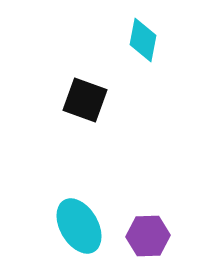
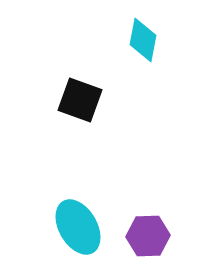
black square: moved 5 px left
cyan ellipse: moved 1 px left, 1 px down
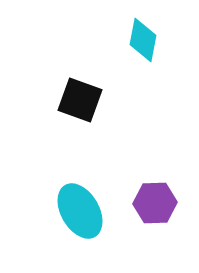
cyan ellipse: moved 2 px right, 16 px up
purple hexagon: moved 7 px right, 33 px up
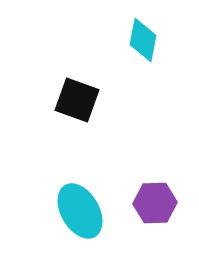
black square: moved 3 px left
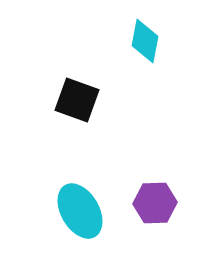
cyan diamond: moved 2 px right, 1 px down
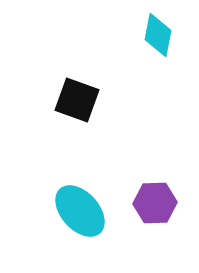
cyan diamond: moved 13 px right, 6 px up
cyan ellipse: rotated 12 degrees counterclockwise
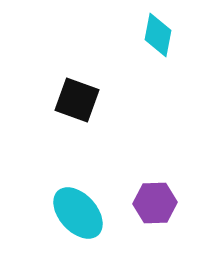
cyan ellipse: moved 2 px left, 2 px down
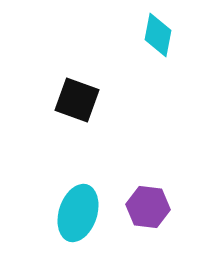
purple hexagon: moved 7 px left, 4 px down; rotated 9 degrees clockwise
cyan ellipse: rotated 60 degrees clockwise
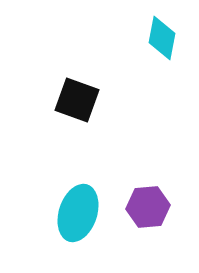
cyan diamond: moved 4 px right, 3 px down
purple hexagon: rotated 12 degrees counterclockwise
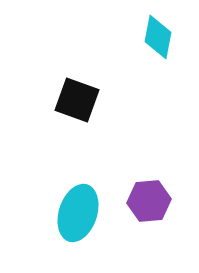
cyan diamond: moved 4 px left, 1 px up
purple hexagon: moved 1 px right, 6 px up
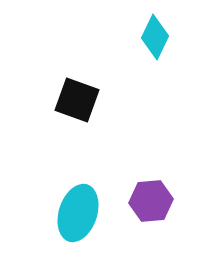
cyan diamond: moved 3 px left; rotated 15 degrees clockwise
purple hexagon: moved 2 px right
